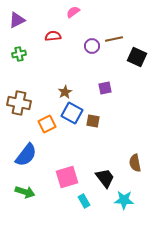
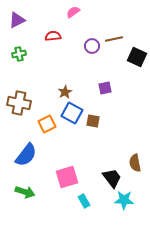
black trapezoid: moved 7 px right
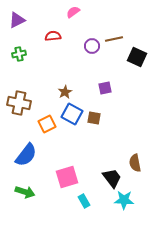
blue square: moved 1 px down
brown square: moved 1 px right, 3 px up
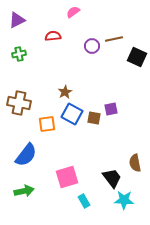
purple square: moved 6 px right, 21 px down
orange square: rotated 18 degrees clockwise
green arrow: moved 1 px left, 1 px up; rotated 30 degrees counterclockwise
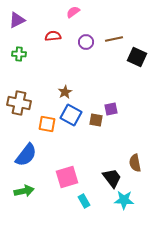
purple circle: moved 6 px left, 4 px up
green cross: rotated 16 degrees clockwise
blue square: moved 1 px left, 1 px down
brown square: moved 2 px right, 2 px down
orange square: rotated 18 degrees clockwise
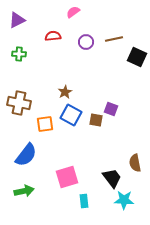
purple square: rotated 32 degrees clockwise
orange square: moved 2 px left; rotated 18 degrees counterclockwise
cyan rectangle: rotated 24 degrees clockwise
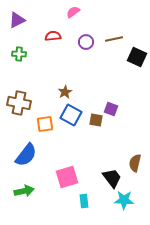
brown semicircle: rotated 24 degrees clockwise
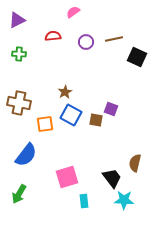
green arrow: moved 5 px left, 3 px down; rotated 132 degrees clockwise
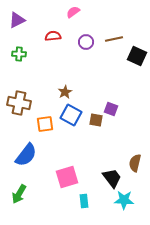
black square: moved 1 px up
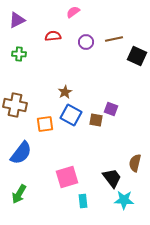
brown cross: moved 4 px left, 2 px down
blue semicircle: moved 5 px left, 2 px up
cyan rectangle: moved 1 px left
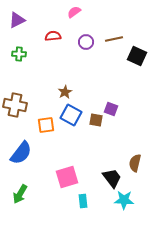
pink semicircle: moved 1 px right
orange square: moved 1 px right, 1 px down
green arrow: moved 1 px right
